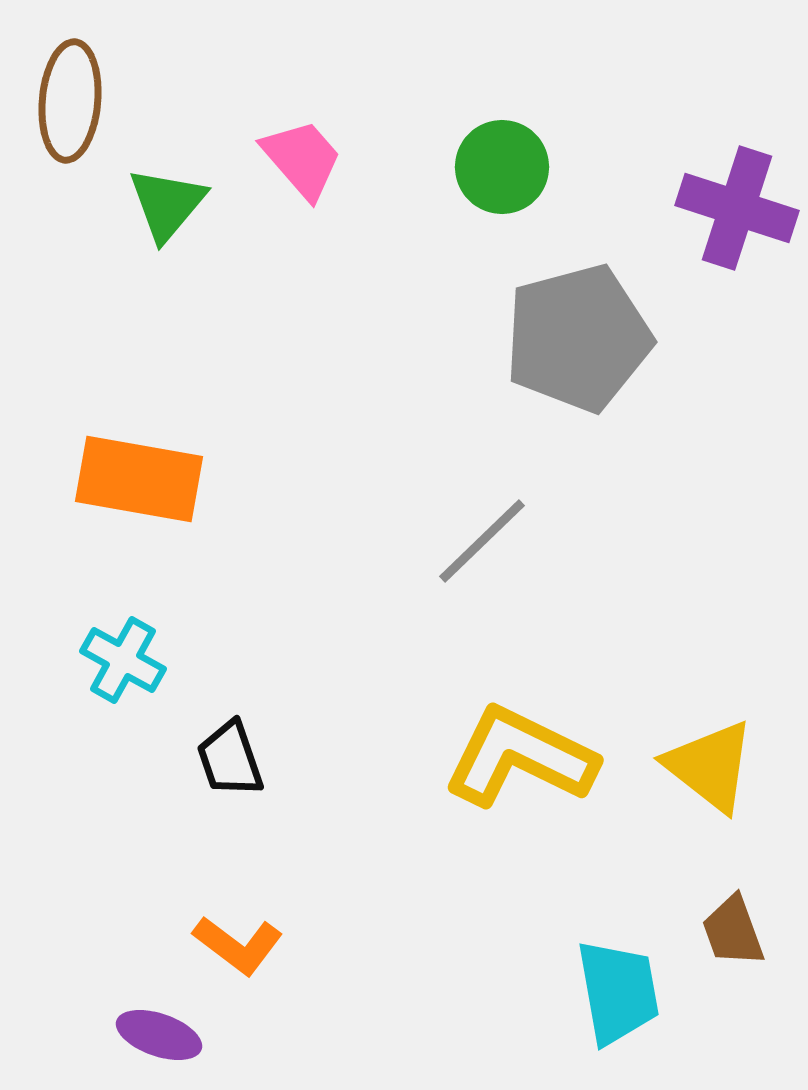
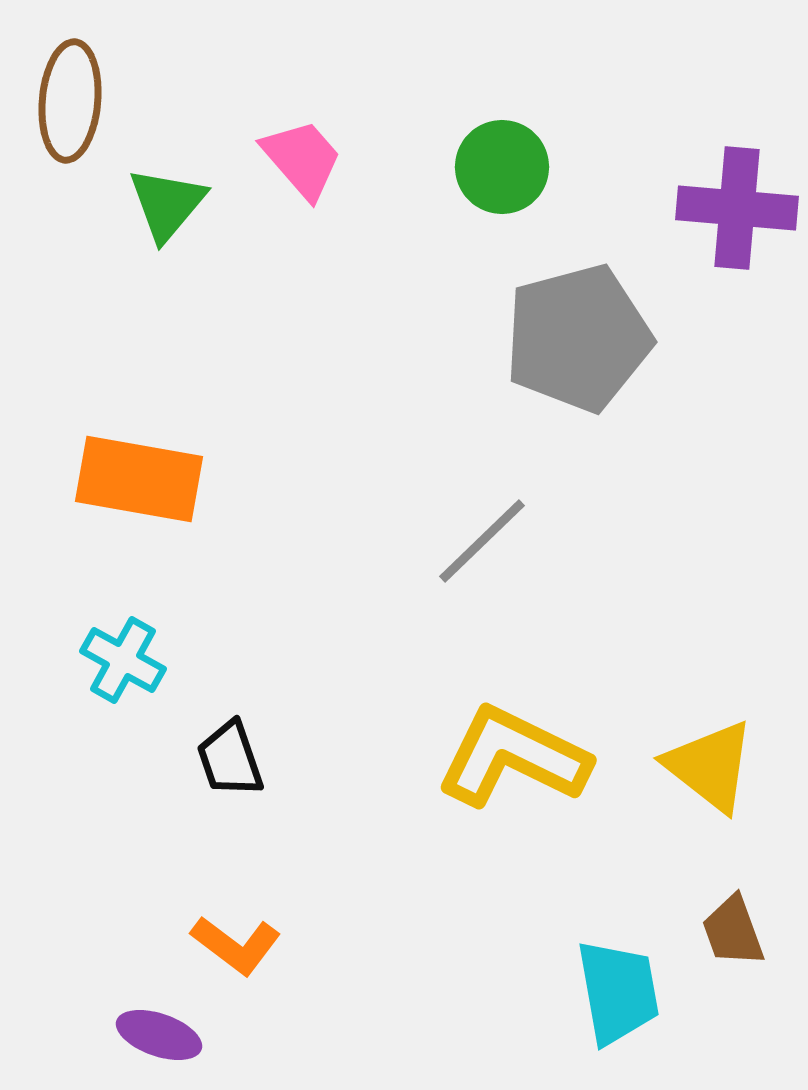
purple cross: rotated 13 degrees counterclockwise
yellow L-shape: moved 7 px left
orange L-shape: moved 2 px left
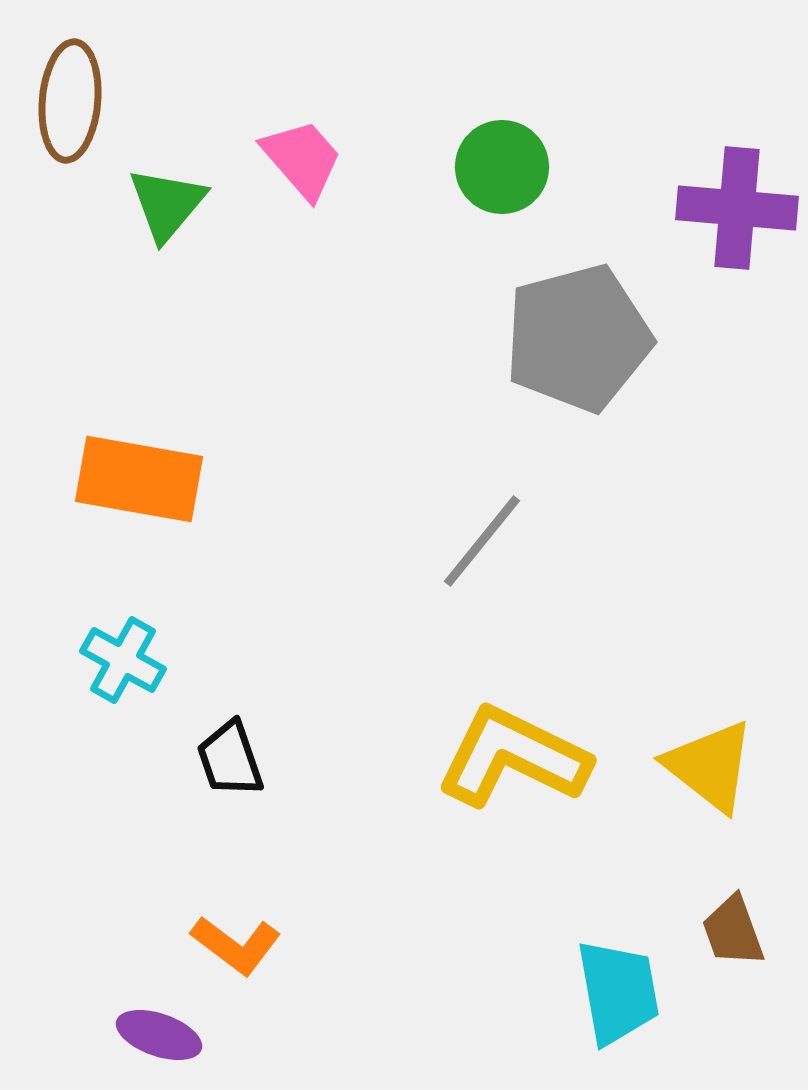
gray line: rotated 7 degrees counterclockwise
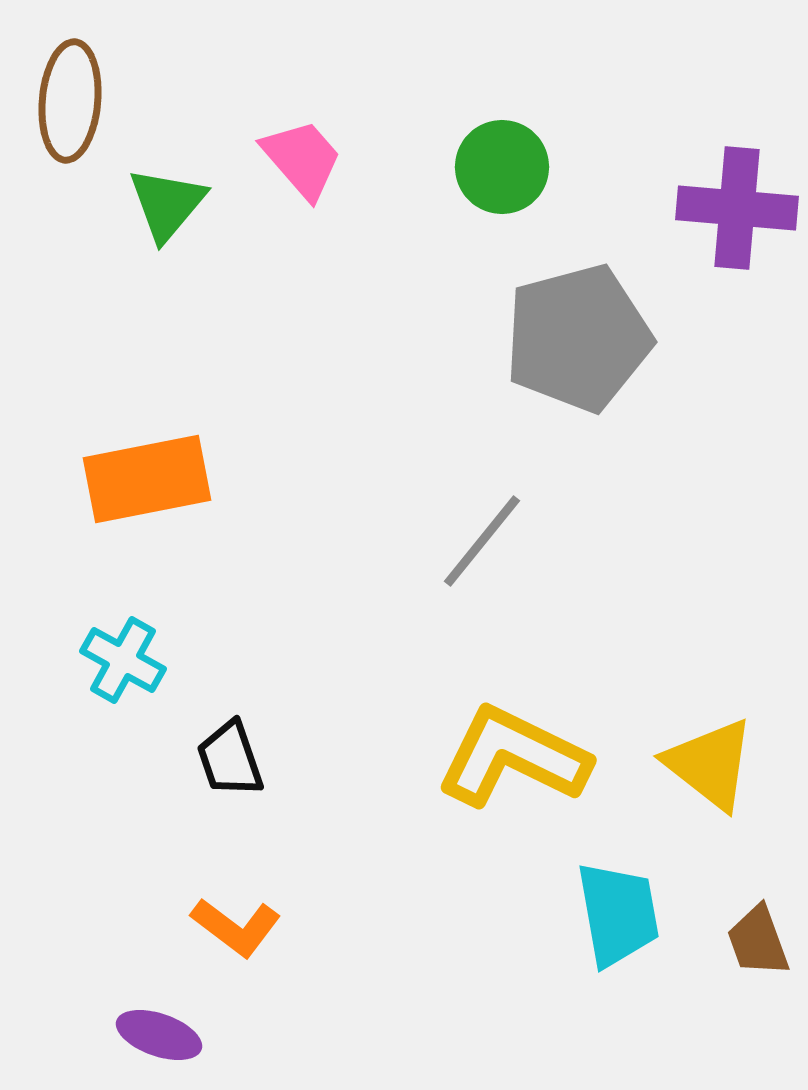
orange rectangle: moved 8 px right; rotated 21 degrees counterclockwise
yellow triangle: moved 2 px up
brown trapezoid: moved 25 px right, 10 px down
orange L-shape: moved 18 px up
cyan trapezoid: moved 78 px up
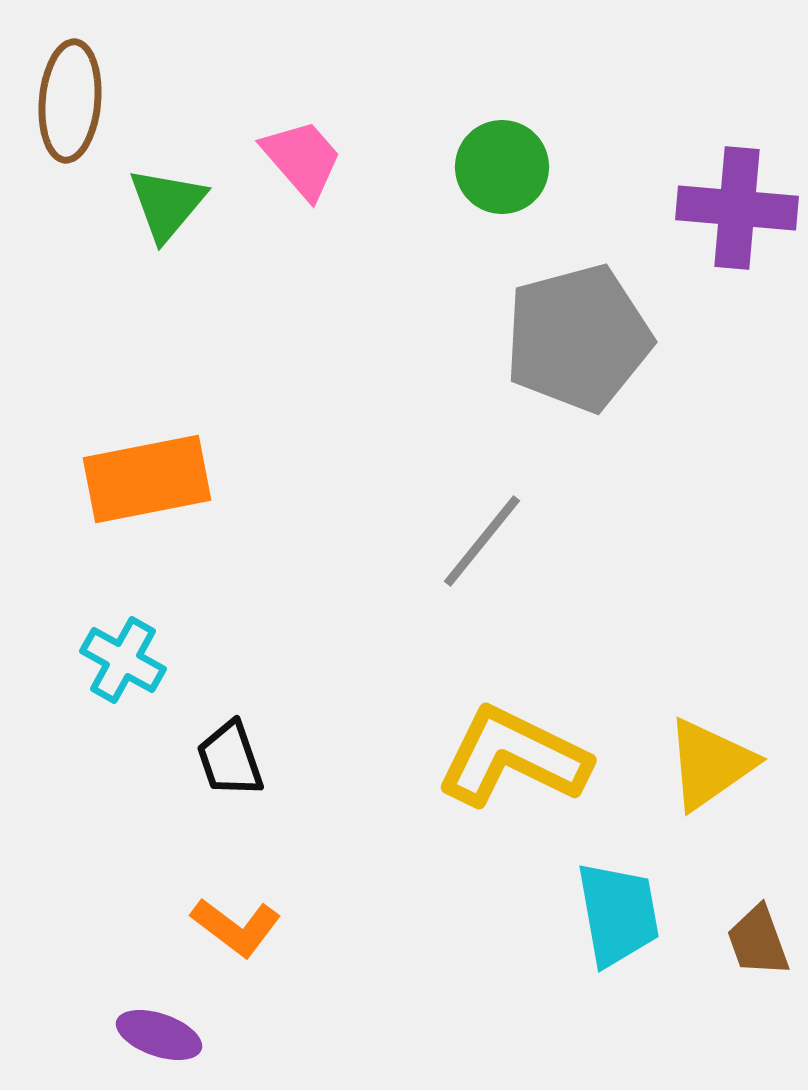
yellow triangle: rotated 47 degrees clockwise
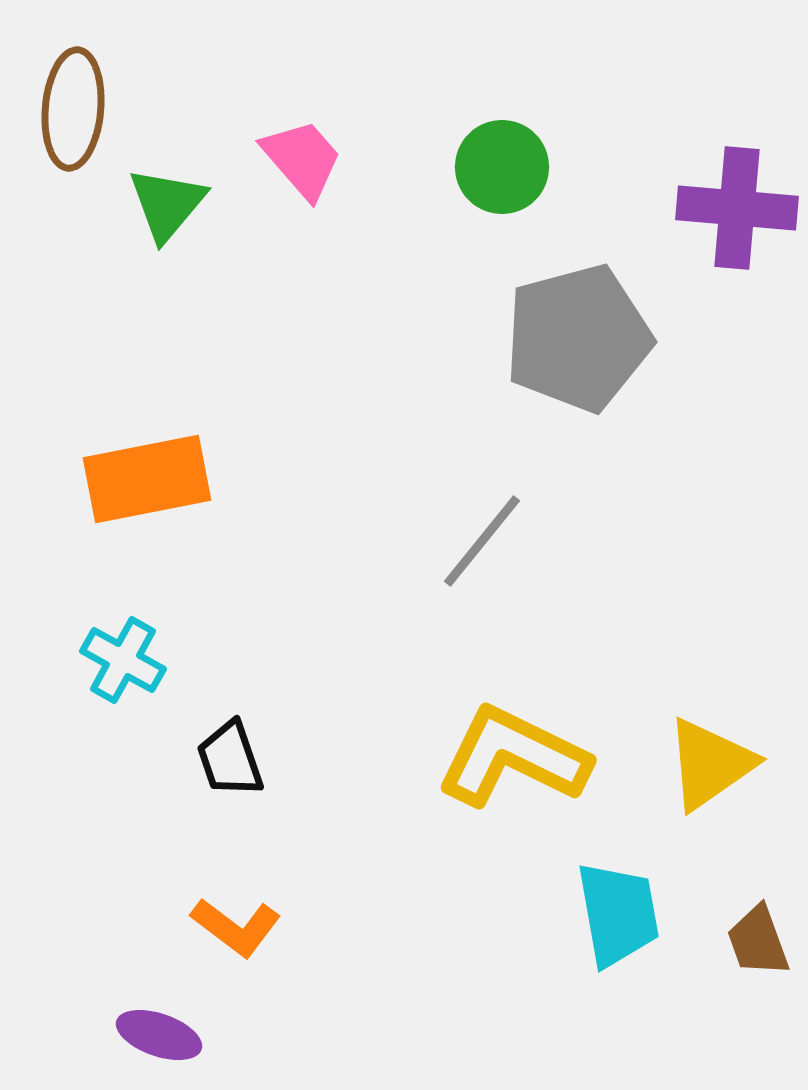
brown ellipse: moved 3 px right, 8 px down
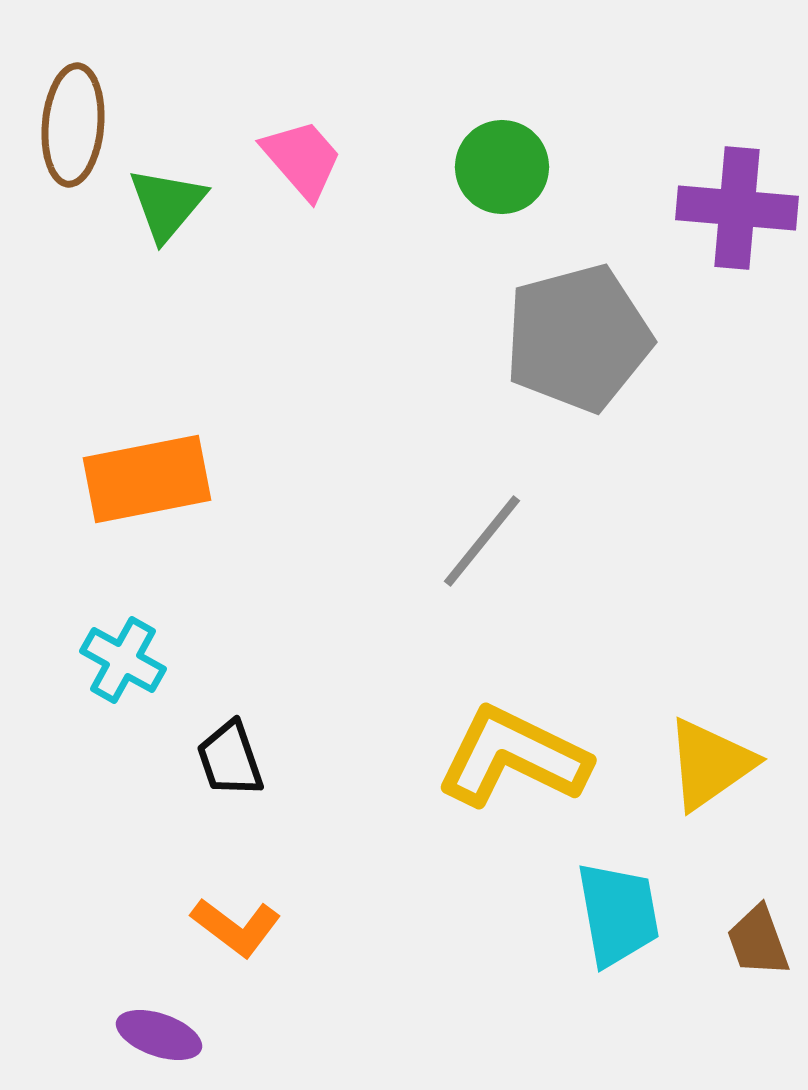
brown ellipse: moved 16 px down
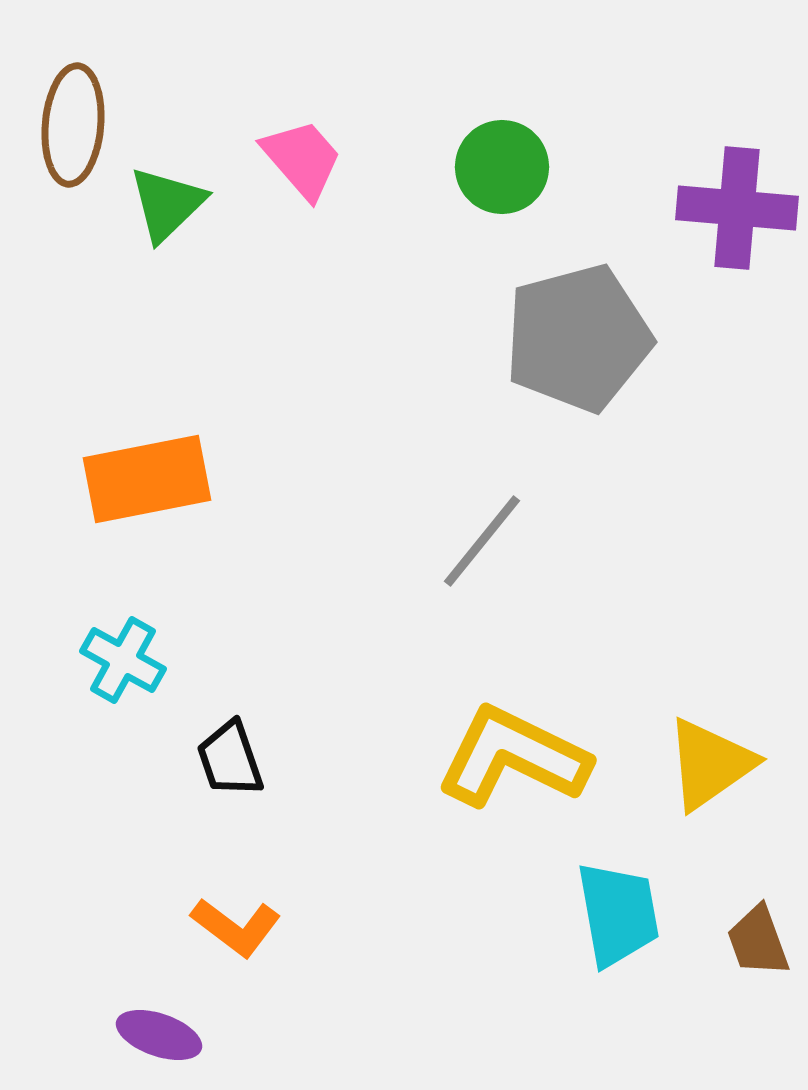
green triangle: rotated 6 degrees clockwise
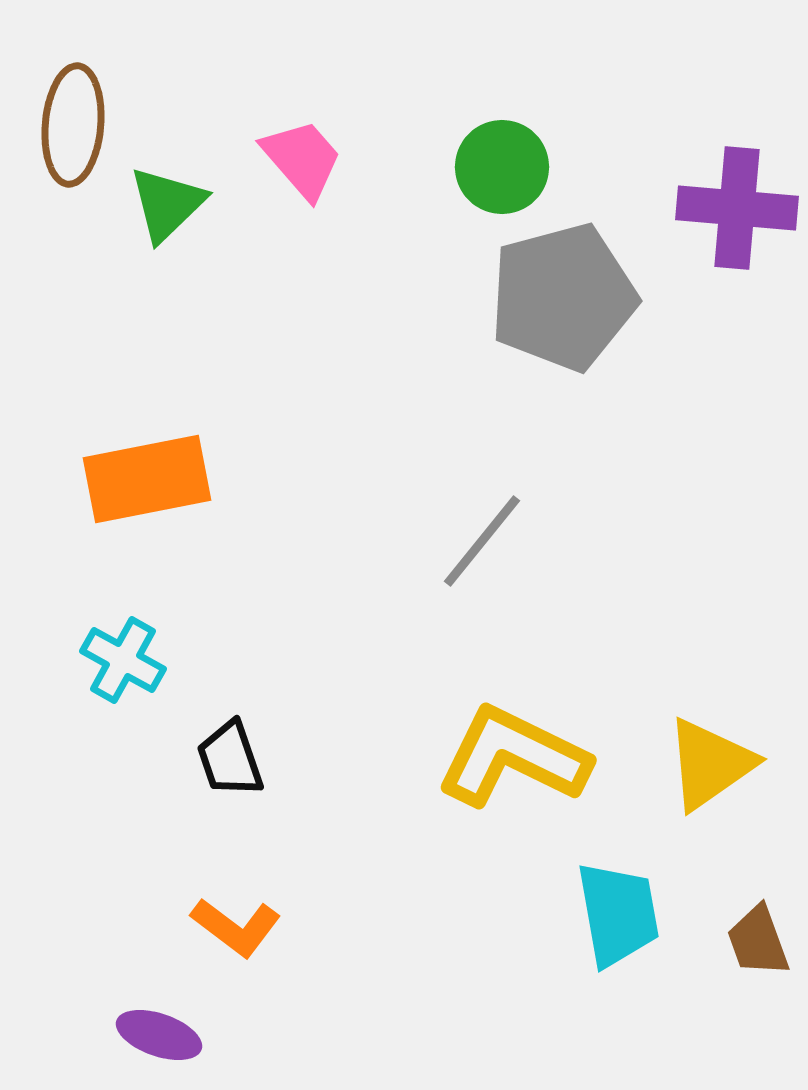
gray pentagon: moved 15 px left, 41 px up
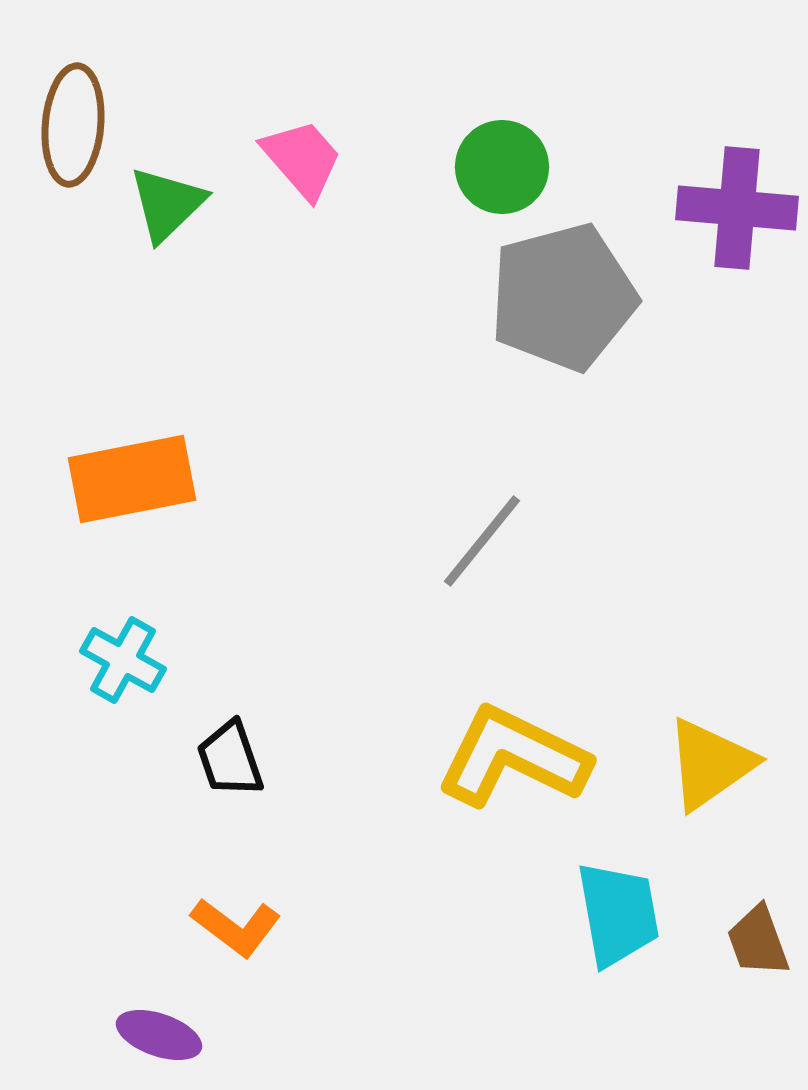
orange rectangle: moved 15 px left
